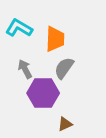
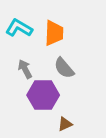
orange trapezoid: moved 1 px left, 6 px up
gray semicircle: rotated 75 degrees counterclockwise
purple hexagon: moved 2 px down
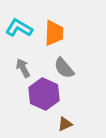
gray arrow: moved 2 px left, 1 px up
purple hexagon: moved 1 px right, 1 px up; rotated 24 degrees clockwise
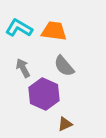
orange trapezoid: moved 2 px up; rotated 84 degrees counterclockwise
gray semicircle: moved 2 px up
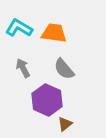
orange trapezoid: moved 2 px down
gray semicircle: moved 3 px down
purple hexagon: moved 3 px right, 6 px down
brown triangle: rotated 14 degrees counterclockwise
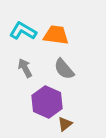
cyan L-shape: moved 4 px right, 3 px down
orange trapezoid: moved 2 px right, 2 px down
gray arrow: moved 2 px right
purple hexagon: moved 2 px down
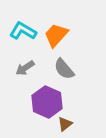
orange trapezoid: rotated 56 degrees counterclockwise
gray arrow: rotated 96 degrees counterclockwise
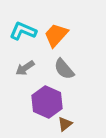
cyan L-shape: rotated 8 degrees counterclockwise
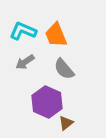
orange trapezoid: rotated 64 degrees counterclockwise
gray arrow: moved 6 px up
brown triangle: moved 1 px right, 1 px up
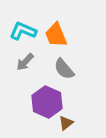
gray arrow: rotated 12 degrees counterclockwise
